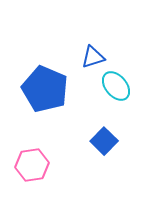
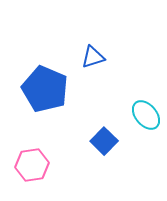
cyan ellipse: moved 30 px right, 29 px down
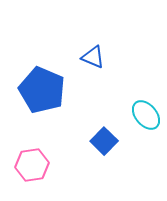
blue triangle: rotated 40 degrees clockwise
blue pentagon: moved 3 px left, 1 px down
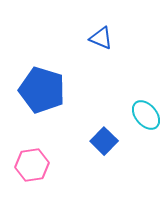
blue triangle: moved 8 px right, 19 px up
blue pentagon: rotated 6 degrees counterclockwise
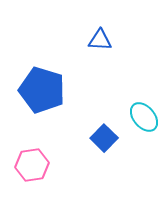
blue triangle: moved 1 px left, 2 px down; rotated 20 degrees counterclockwise
cyan ellipse: moved 2 px left, 2 px down
blue square: moved 3 px up
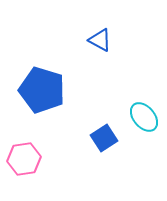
blue triangle: rotated 25 degrees clockwise
blue square: rotated 12 degrees clockwise
pink hexagon: moved 8 px left, 6 px up
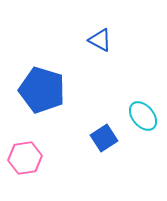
cyan ellipse: moved 1 px left, 1 px up
pink hexagon: moved 1 px right, 1 px up
